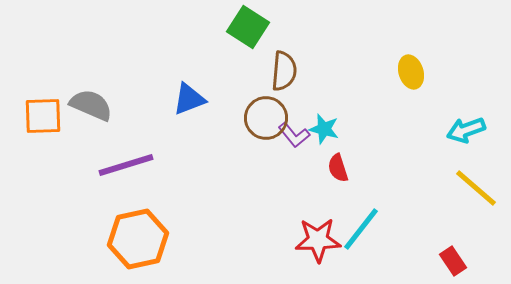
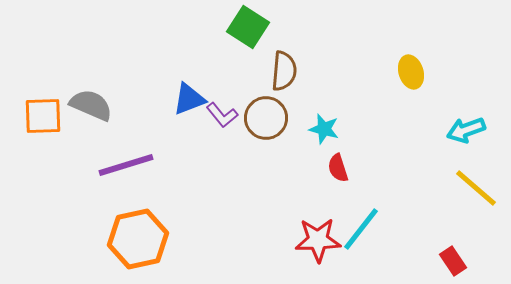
purple L-shape: moved 72 px left, 20 px up
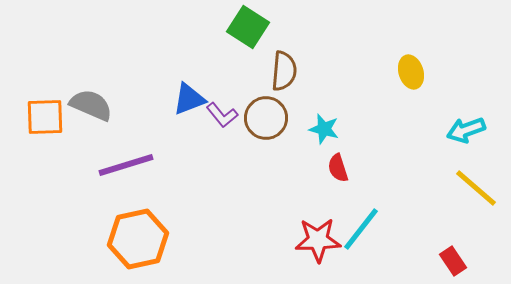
orange square: moved 2 px right, 1 px down
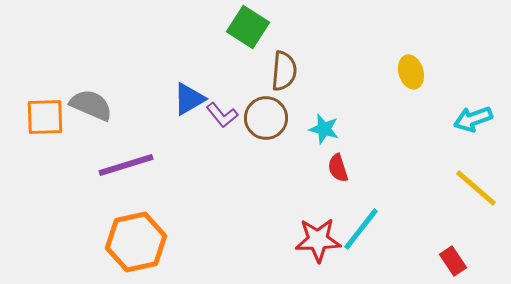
blue triangle: rotated 9 degrees counterclockwise
cyan arrow: moved 7 px right, 11 px up
orange hexagon: moved 2 px left, 3 px down
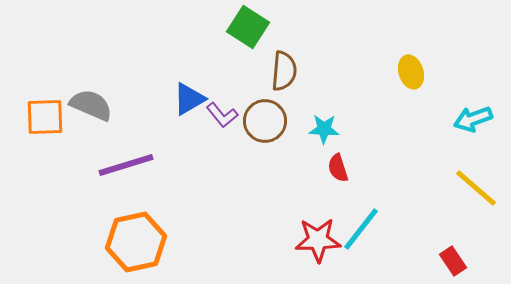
brown circle: moved 1 px left, 3 px down
cyan star: rotated 12 degrees counterclockwise
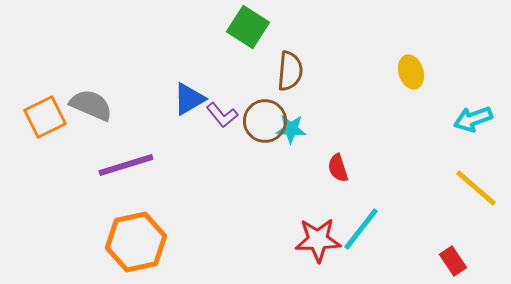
brown semicircle: moved 6 px right
orange square: rotated 24 degrees counterclockwise
cyan star: moved 33 px left
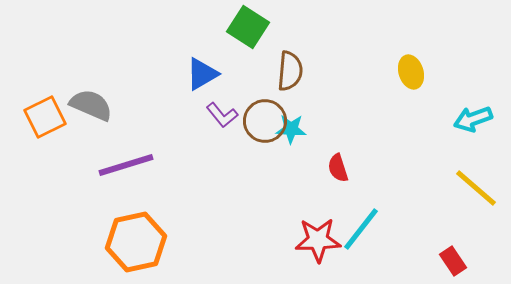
blue triangle: moved 13 px right, 25 px up
